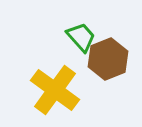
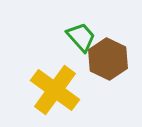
brown hexagon: rotated 12 degrees counterclockwise
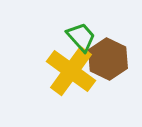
yellow cross: moved 16 px right, 19 px up
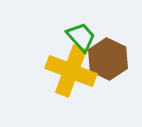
yellow cross: rotated 15 degrees counterclockwise
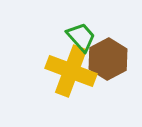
brown hexagon: rotated 6 degrees clockwise
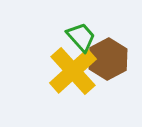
yellow cross: moved 2 px right; rotated 27 degrees clockwise
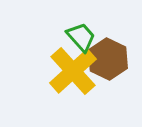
brown hexagon: rotated 6 degrees counterclockwise
